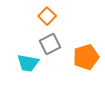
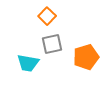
gray square: moved 2 px right; rotated 15 degrees clockwise
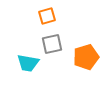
orange square: rotated 30 degrees clockwise
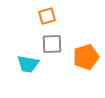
gray square: rotated 10 degrees clockwise
cyan trapezoid: moved 1 px down
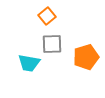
orange square: rotated 24 degrees counterclockwise
cyan trapezoid: moved 1 px right, 1 px up
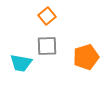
gray square: moved 5 px left, 2 px down
cyan trapezoid: moved 8 px left
